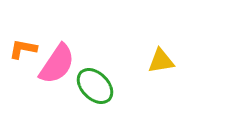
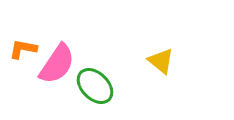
yellow triangle: rotated 48 degrees clockwise
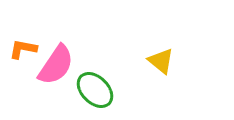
pink semicircle: moved 1 px left, 1 px down
green ellipse: moved 4 px down
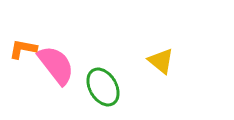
pink semicircle: rotated 72 degrees counterclockwise
green ellipse: moved 8 px right, 3 px up; rotated 15 degrees clockwise
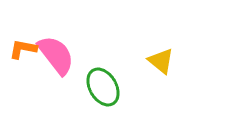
pink semicircle: moved 10 px up
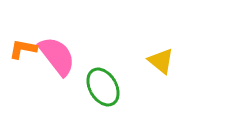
pink semicircle: moved 1 px right, 1 px down
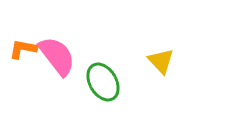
yellow triangle: rotated 8 degrees clockwise
green ellipse: moved 5 px up
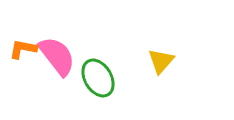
yellow triangle: rotated 24 degrees clockwise
green ellipse: moved 5 px left, 4 px up
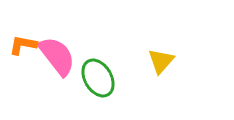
orange L-shape: moved 4 px up
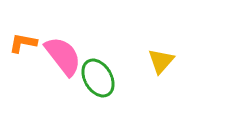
orange L-shape: moved 2 px up
pink semicircle: moved 6 px right
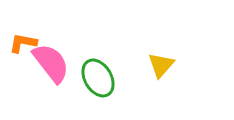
pink semicircle: moved 12 px left, 7 px down
yellow triangle: moved 4 px down
